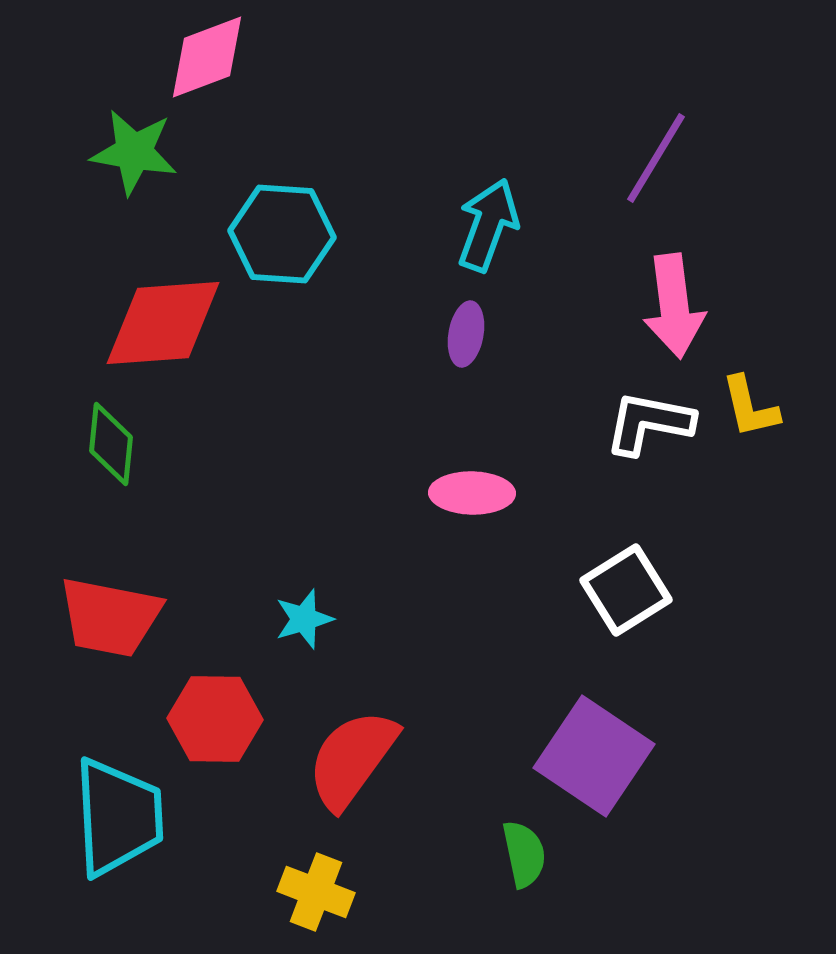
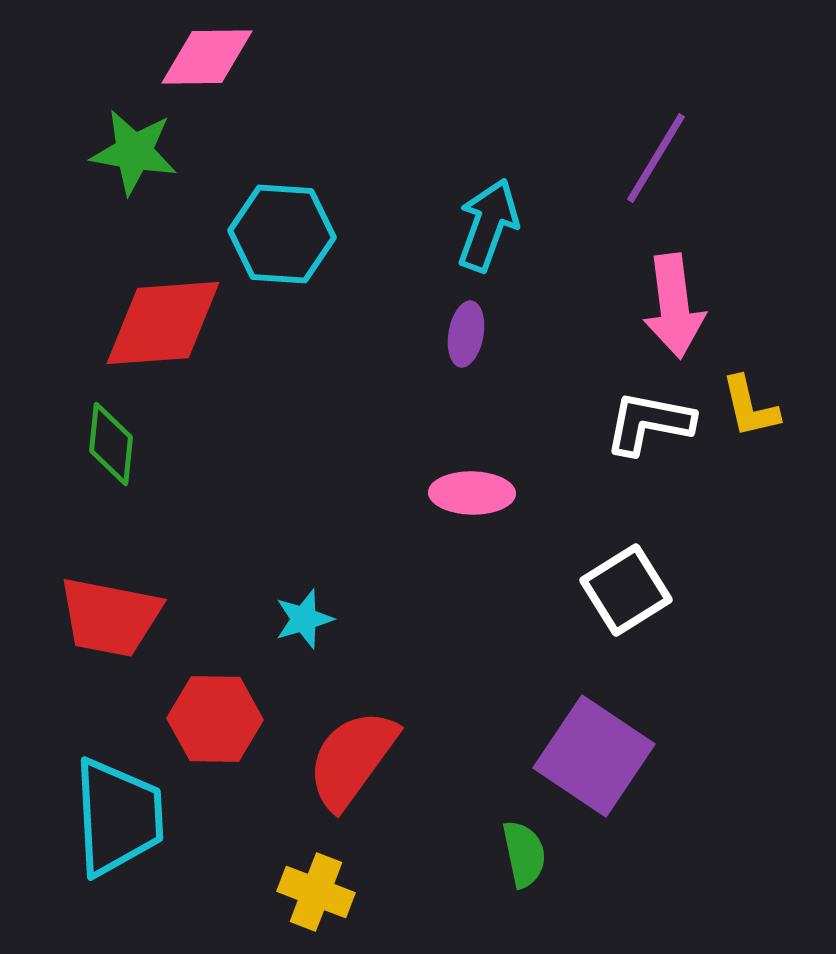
pink diamond: rotated 20 degrees clockwise
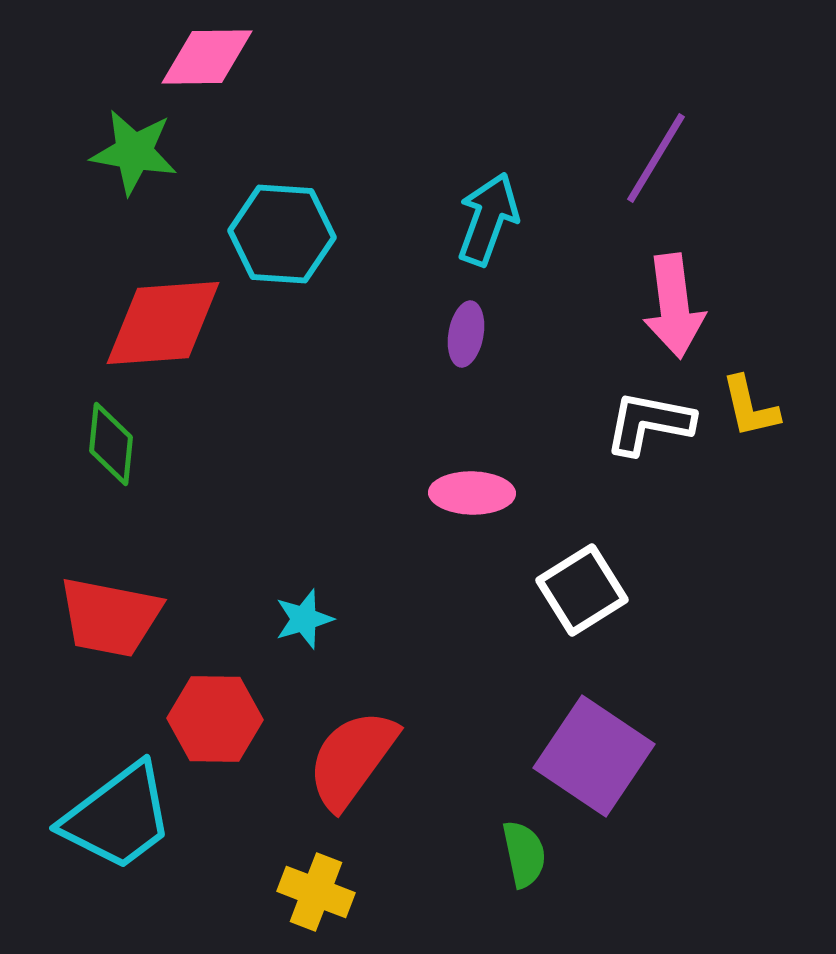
cyan arrow: moved 6 px up
white square: moved 44 px left
cyan trapezoid: rotated 56 degrees clockwise
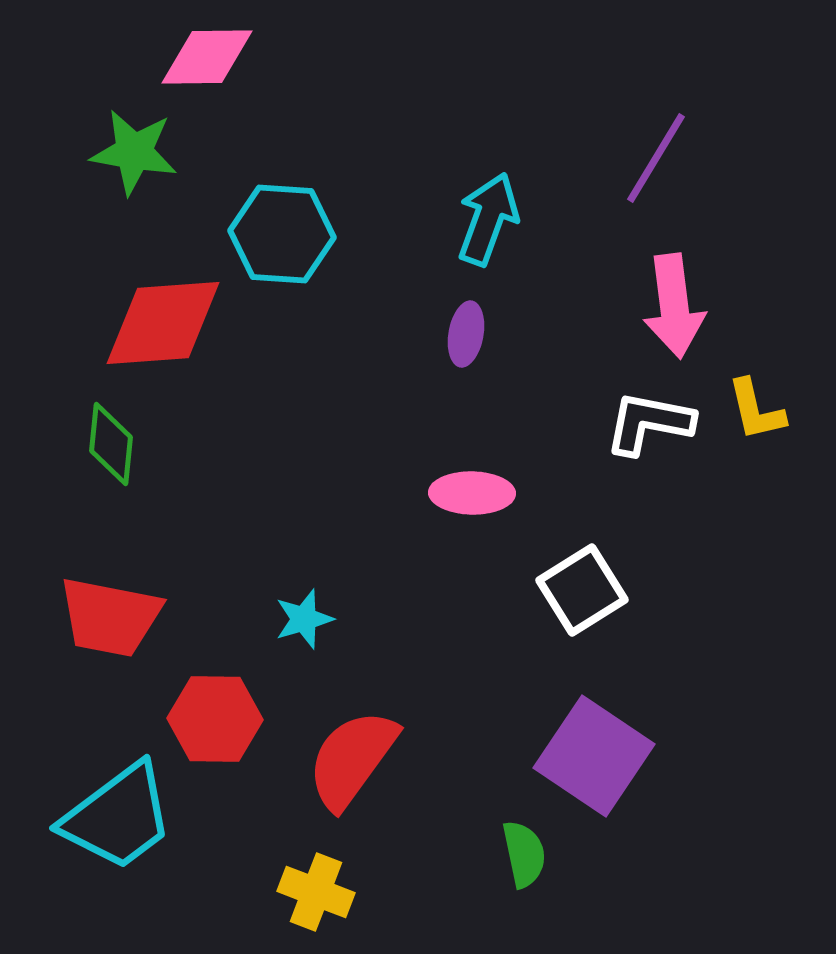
yellow L-shape: moved 6 px right, 3 px down
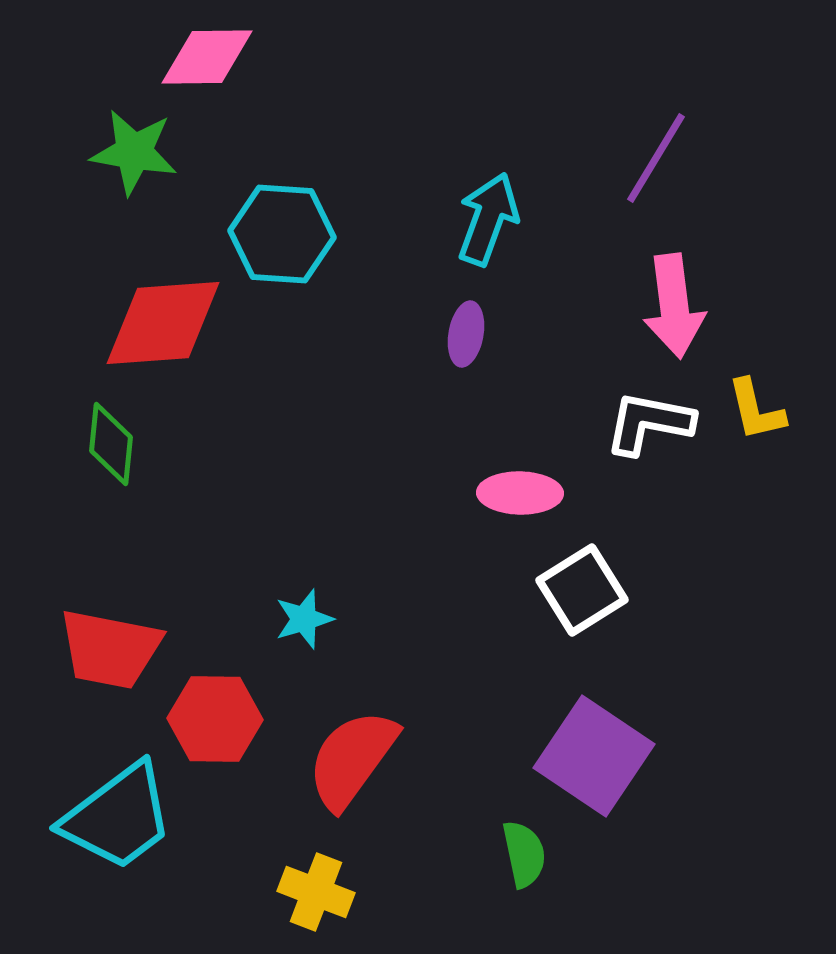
pink ellipse: moved 48 px right
red trapezoid: moved 32 px down
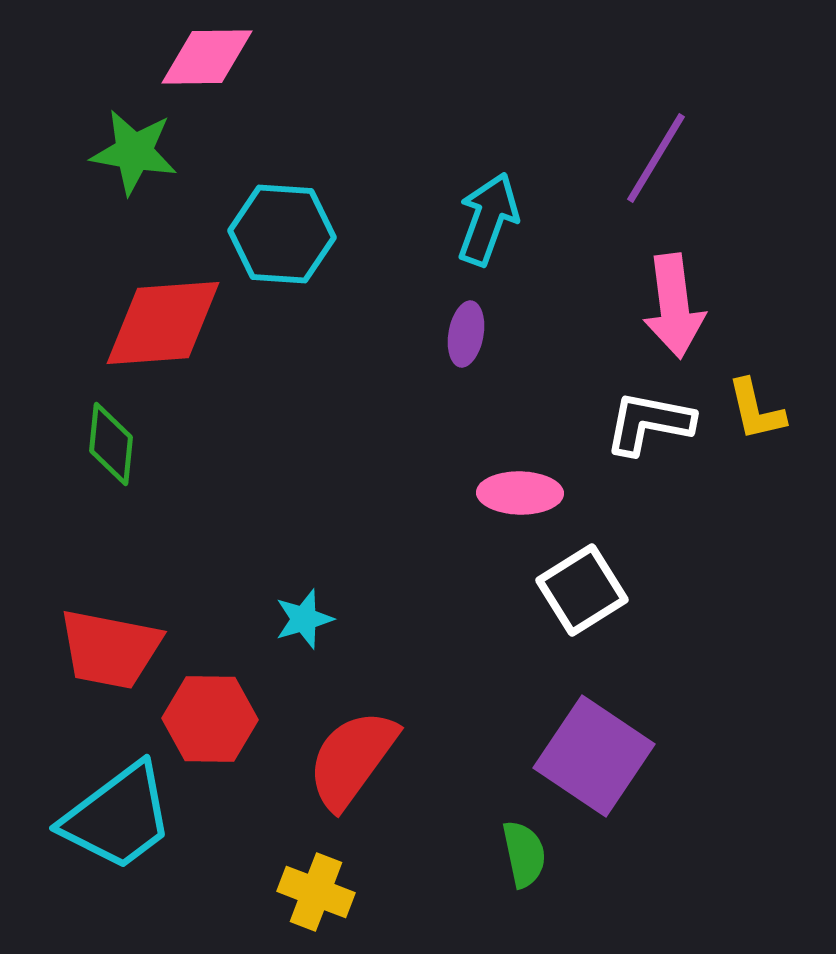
red hexagon: moved 5 px left
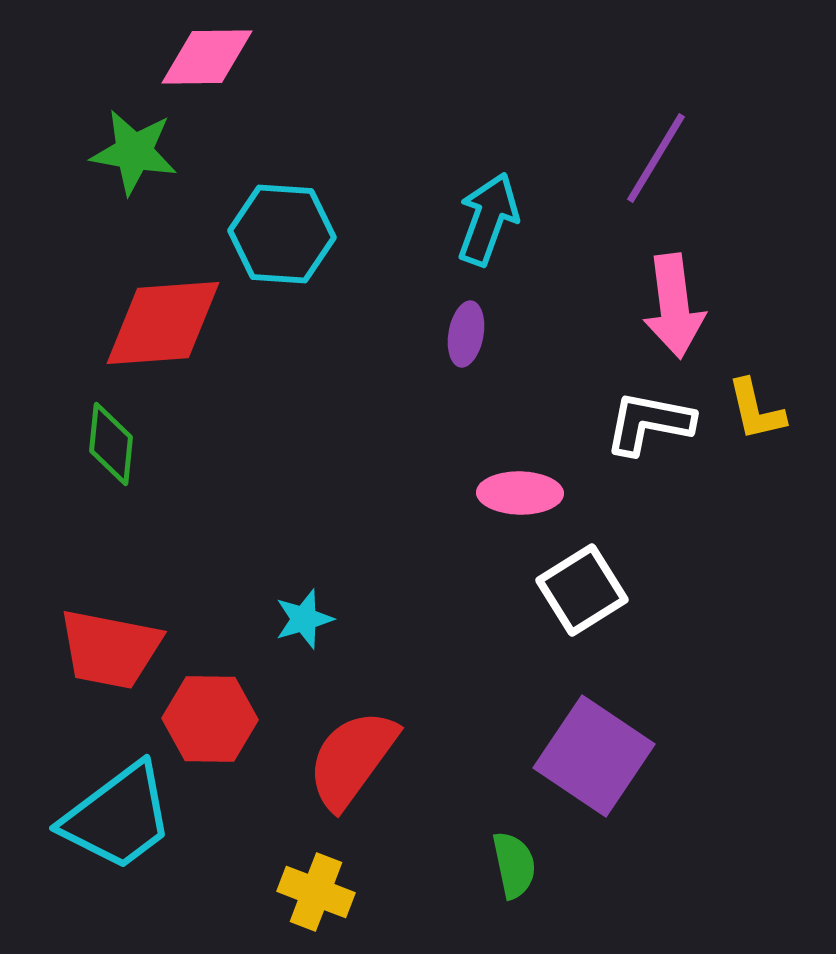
green semicircle: moved 10 px left, 11 px down
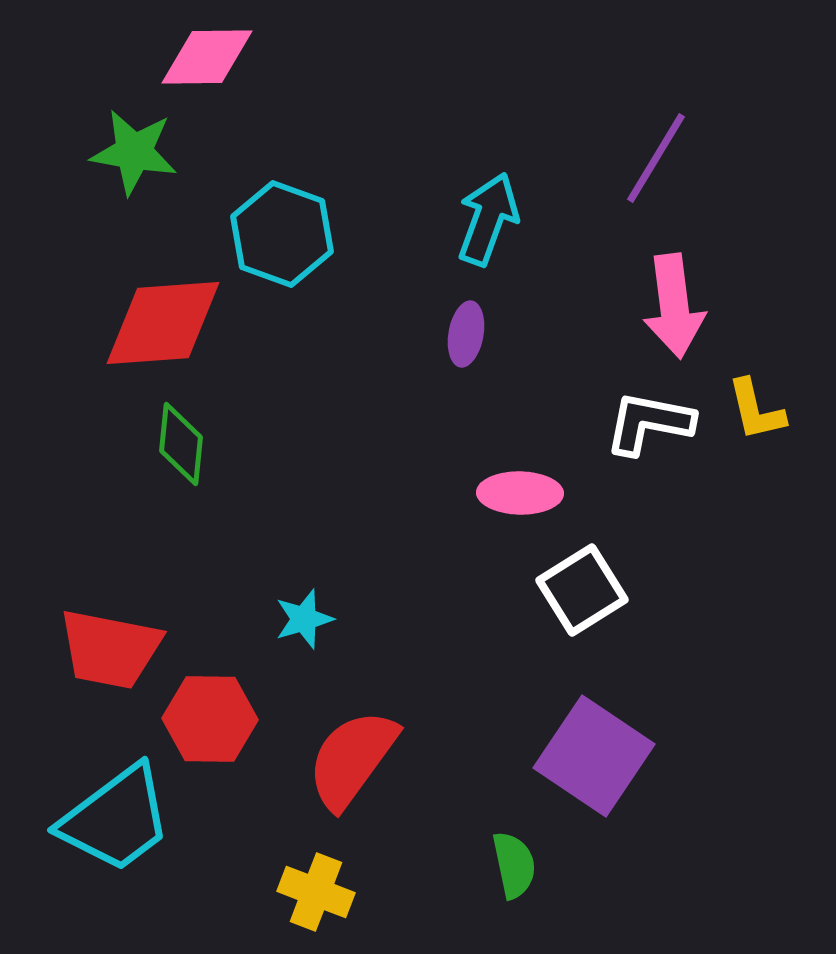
cyan hexagon: rotated 16 degrees clockwise
green diamond: moved 70 px right
cyan trapezoid: moved 2 px left, 2 px down
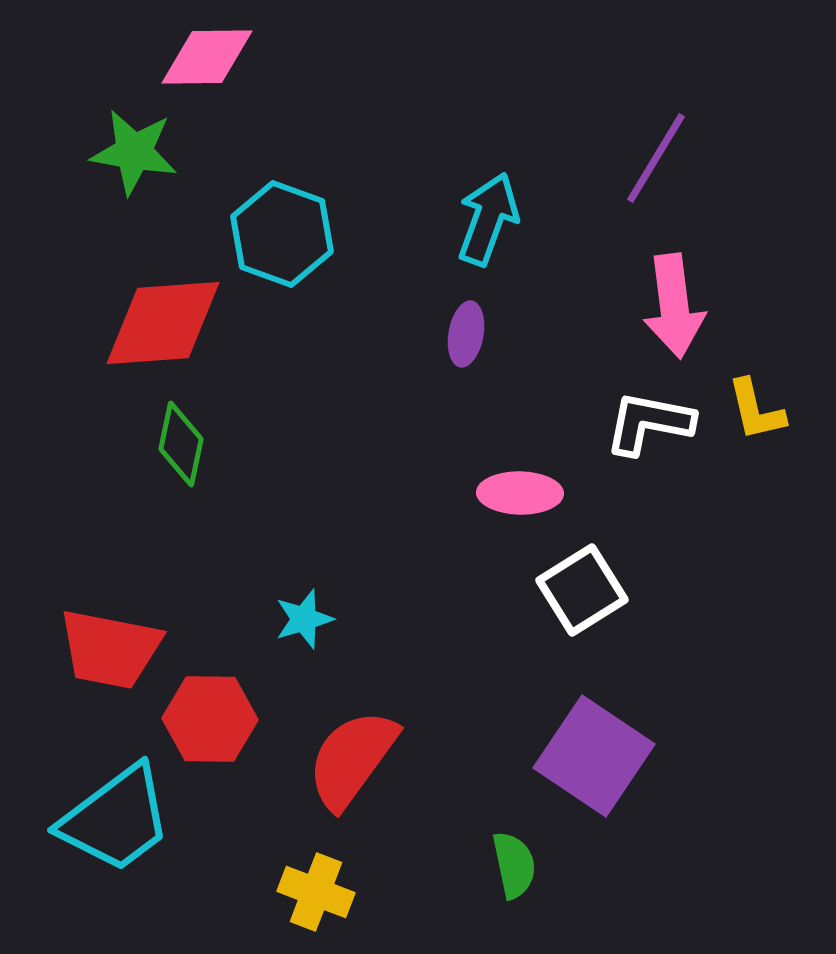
green diamond: rotated 6 degrees clockwise
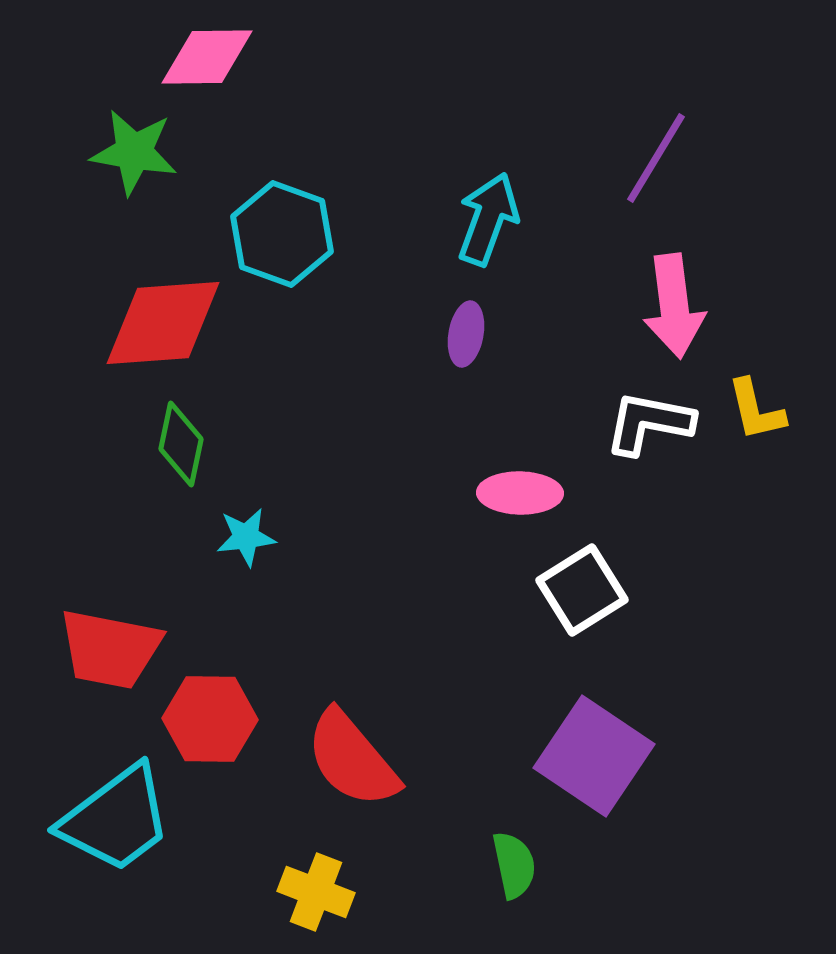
cyan star: moved 58 px left, 82 px up; rotated 10 degrees clockwise
red semicircle: rotated 76 degrees counterclockwise
